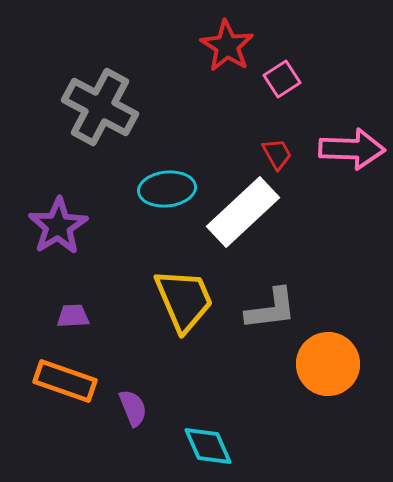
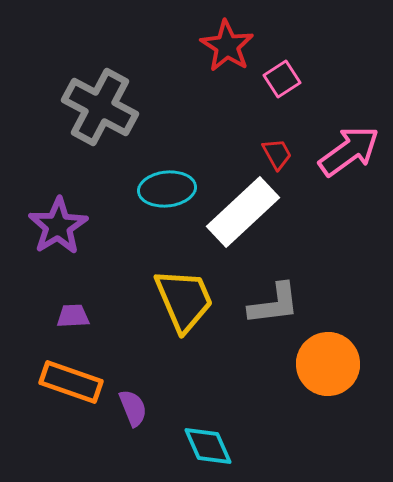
pink arrow: moved 3 px left, 2 px down; rotated 38 degrees counterclockwise
gray L-shape: moved 3 px right, 5 px up
orange rectangle: moved 6 px right, 1 px down
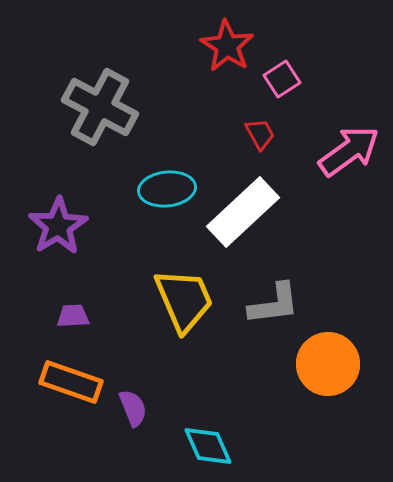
red trapezoid: moved 17 px left, 20 px up
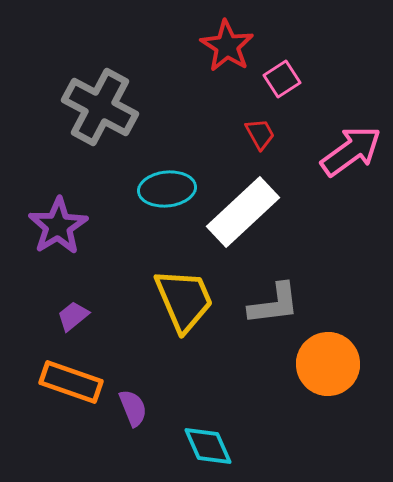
pink arrow: moved 2 px right
purple trapezoid: rotated 36 degrees counterclockwise
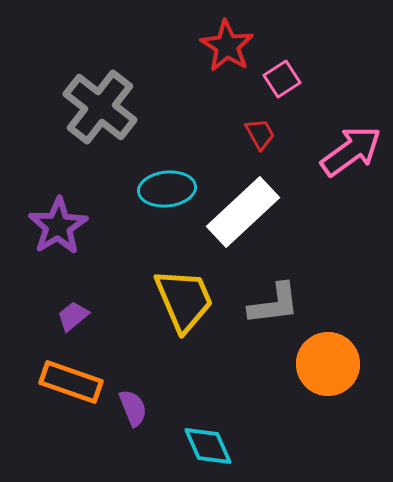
gray cross: rotated 10 degrees clockwise
